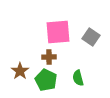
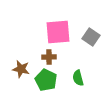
brown star: moved 1 px right, 2 px up; rotated 24 degrees counterclockwise
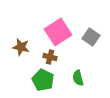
pink square: rotated 28 degrees counterclockwise
brown cross: moved 1 px right; rotated 16 degrees clockwise
brown star: moved 22 px up
green pentagon: moved 3 px left
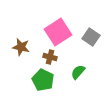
green semicircle: moved 6 px up; rotated 56 degrees clockwise
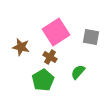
pink square: moved 2 px left
gray square: rotated 24 degrees counterclockwise
brown cross: rotated 16 degrees clockwise
green pentagon: rotated 15 degrees clockwise
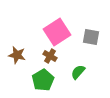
pink square: moved 1 px right
brown star: moved 4 px left, 8 px down
brown cross: moved 1 px up
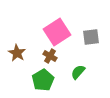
gray square: rotated 18 degrees counterclockwise
brown star: moved 2 px up; rotated 18 degrees clockwise
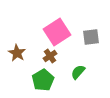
brown cross: rotated 24 degrees clockwise
